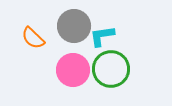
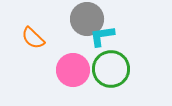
gray circle: moved 13 px right, 7 px up
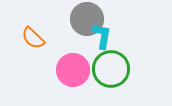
cyan L-shape: rotated 108 degrees clockwise
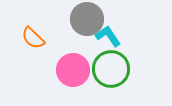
cyan L-shape: moved 6 px right; rotated 44 degrees counterclockwise
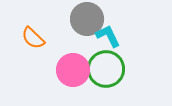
cyan L-shape: rotated 8 degrees clockwise
green circle: moved 5 px left
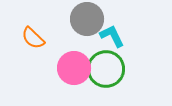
cyan L-shape: moved 4 px right
pink circle: moved 1 px right, 2 px up
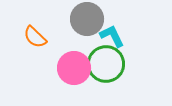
orange semicircle: moved 2 px right, 1 px up
green circle: moved 5 px up
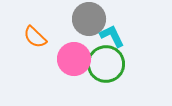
gray circle: moved 2 px right
pink circle: moved 9 px up
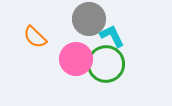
pink circle: moved 2 px right
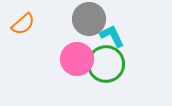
orange semicircle: moved 12 px left, 13 px up; rotated 85 degrees counterclockwise
pink circle: moved 1 px right
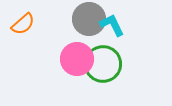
cyan L-shape: moved 11 px up
green circle: moved 3 px left
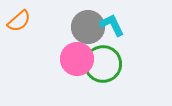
gray circle: moved 1 px left, 8 px down
orange semicircle: moved 4 px left, 3 px up
